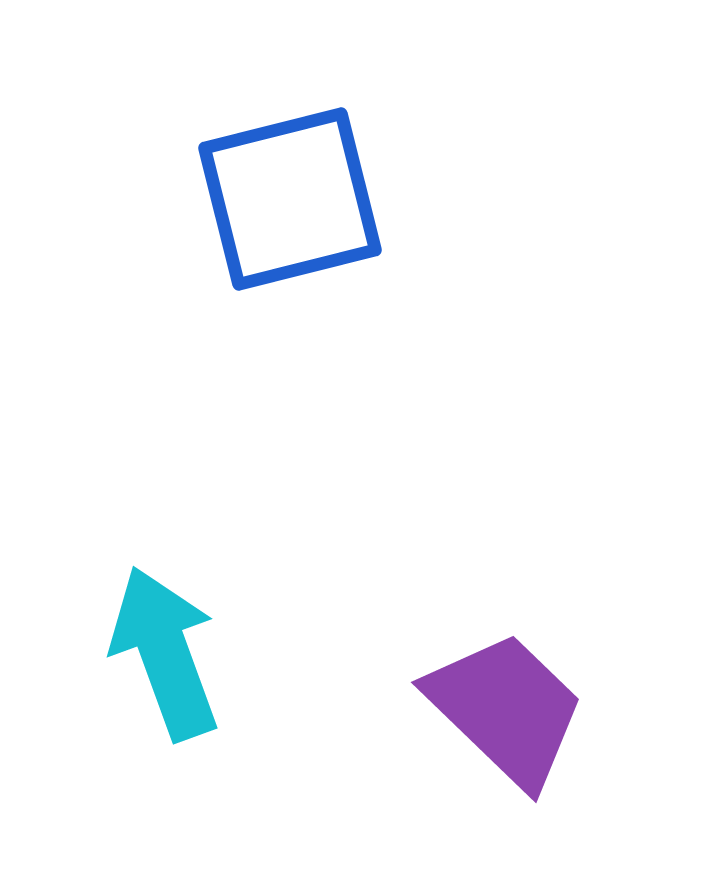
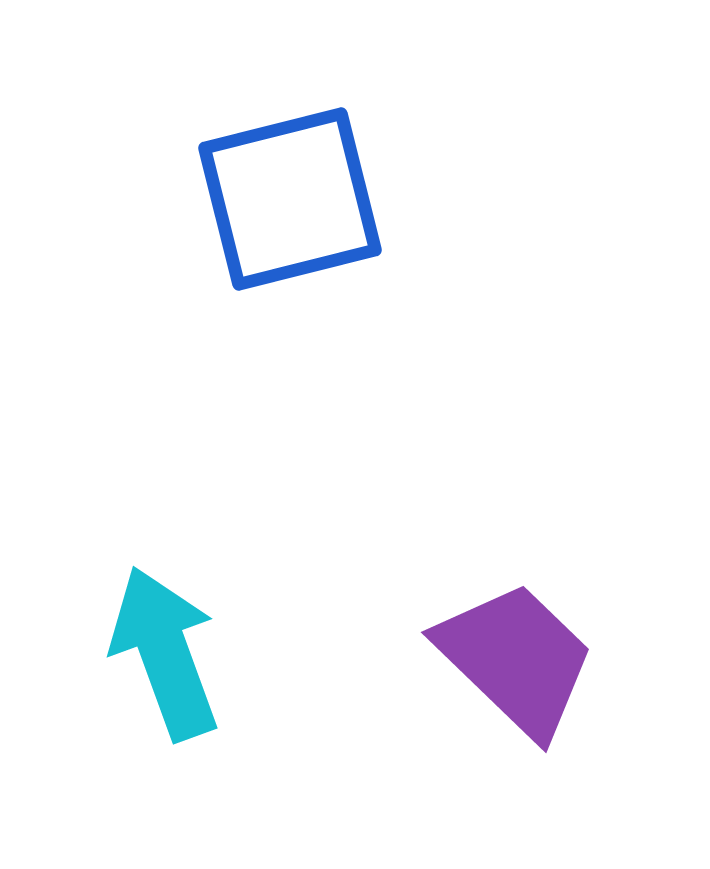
purple trapezoid: moved 10 px right, 50 px up
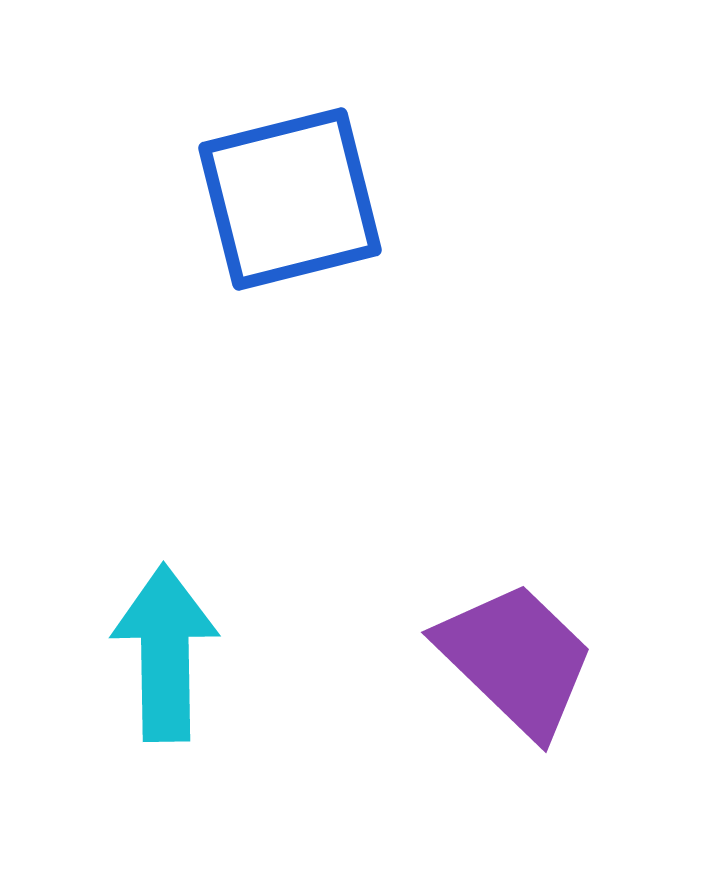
cyan arrow: rotated 19 degrees clockwise
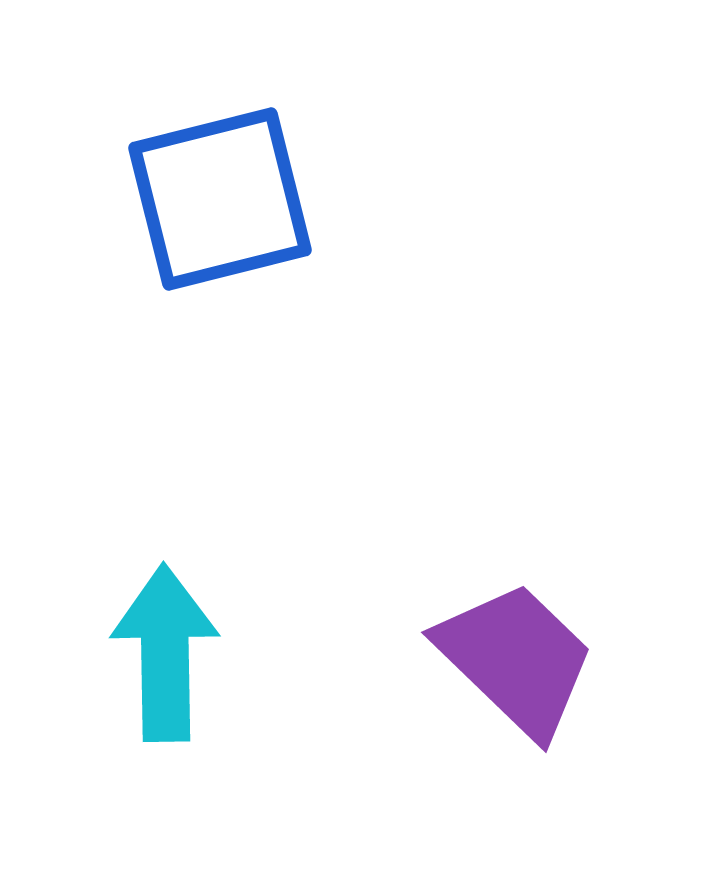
blue square: moved 70 px left
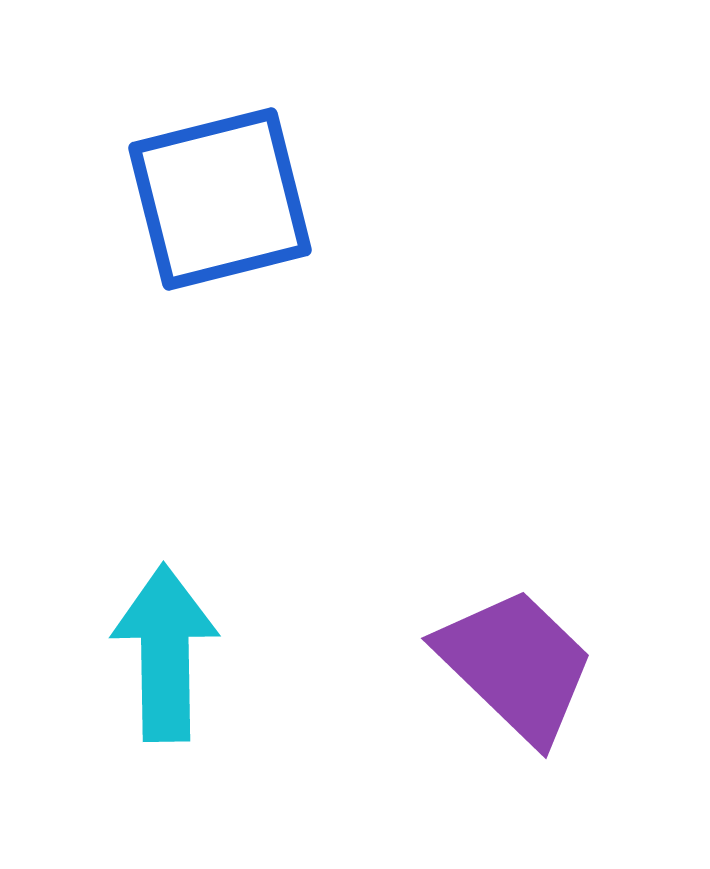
purple trapezoid: moved 6 px down
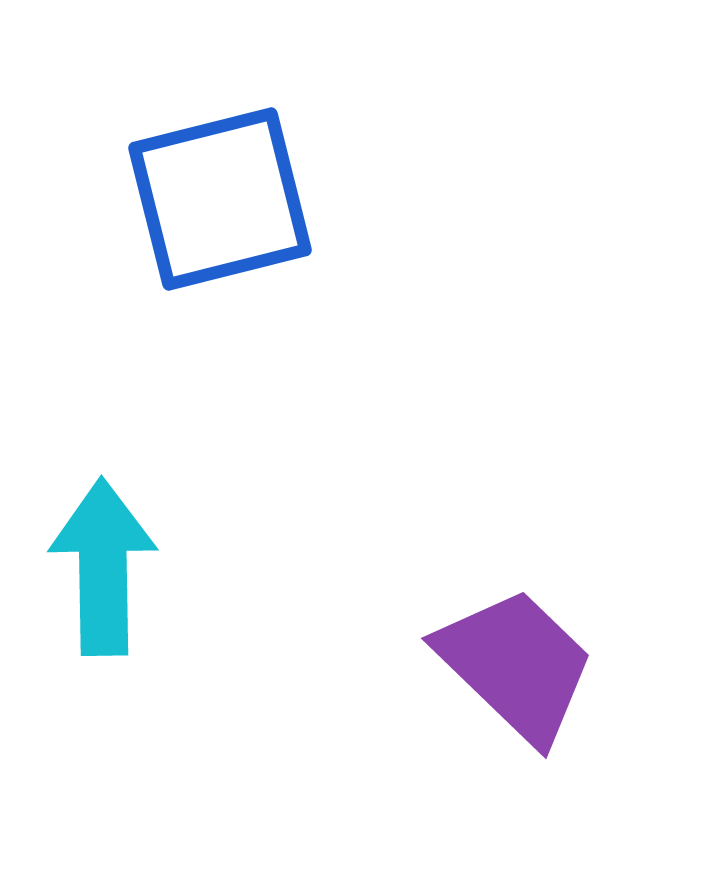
cyan arrow: moved 62 px left, 86 px up
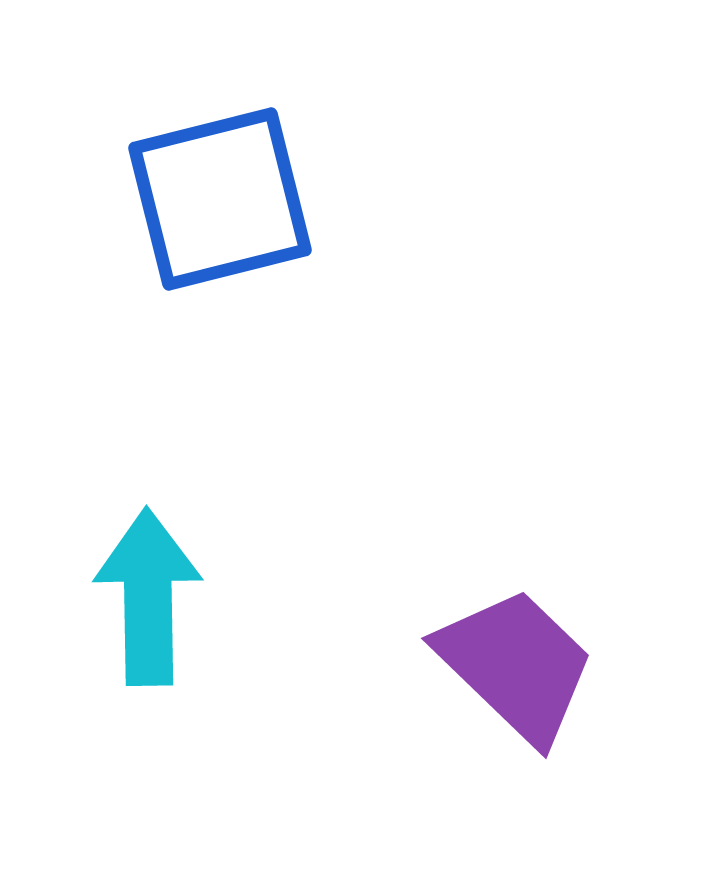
cyan arrow: moved 45 px right, 30 px down
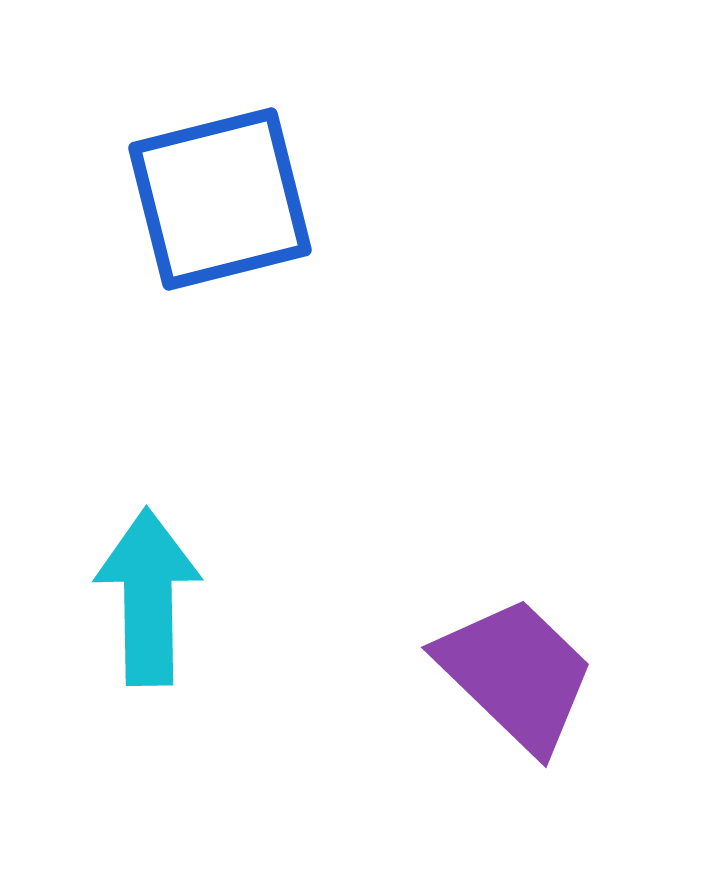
purple trapezoid: moved 9 px down
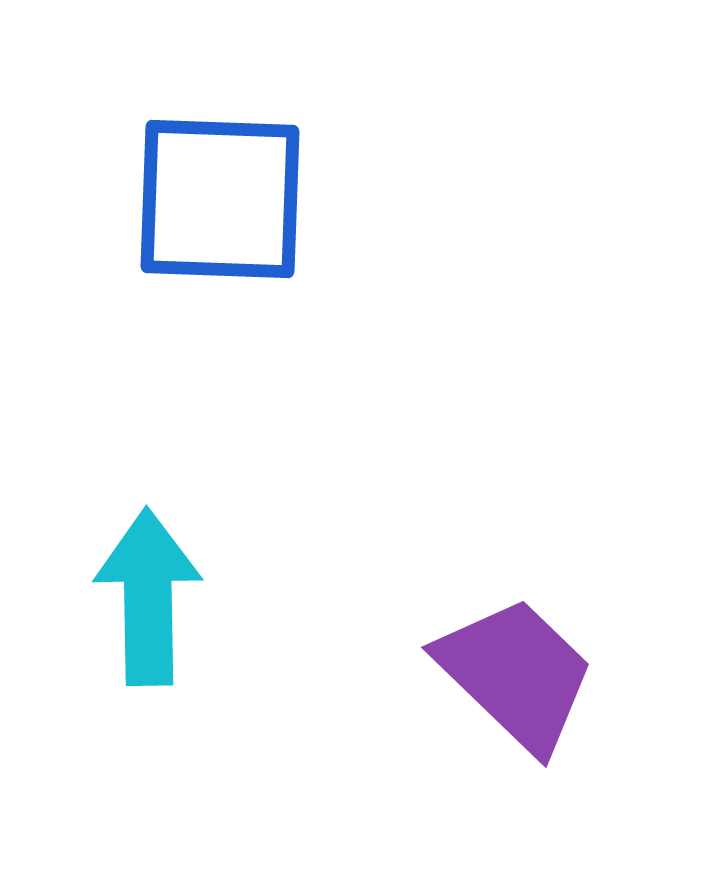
blue square: rotated 16 degrees clockwise
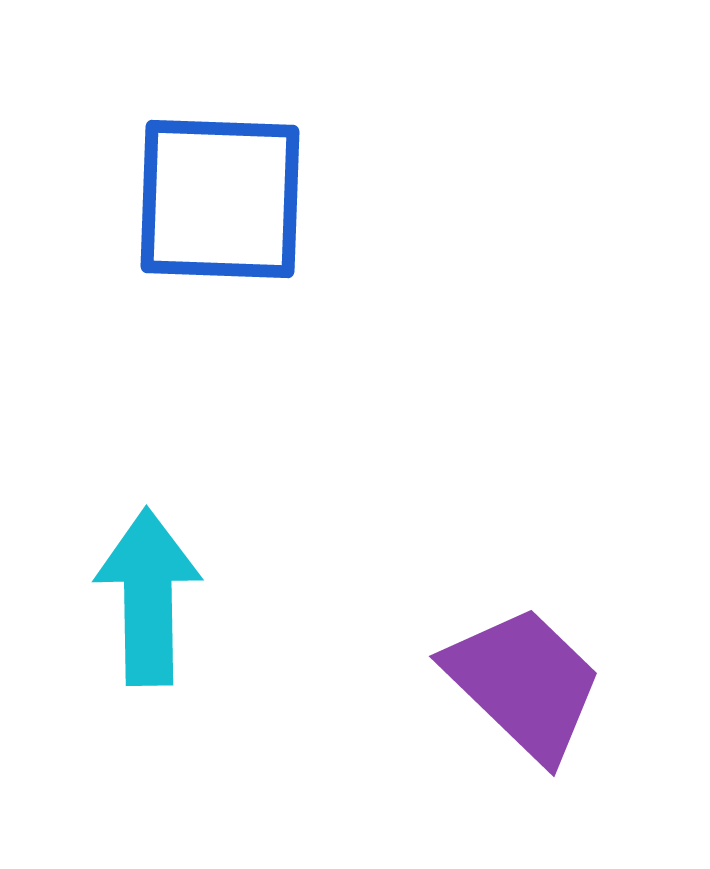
purple trapezoid: moved 8 px right, 9 px down
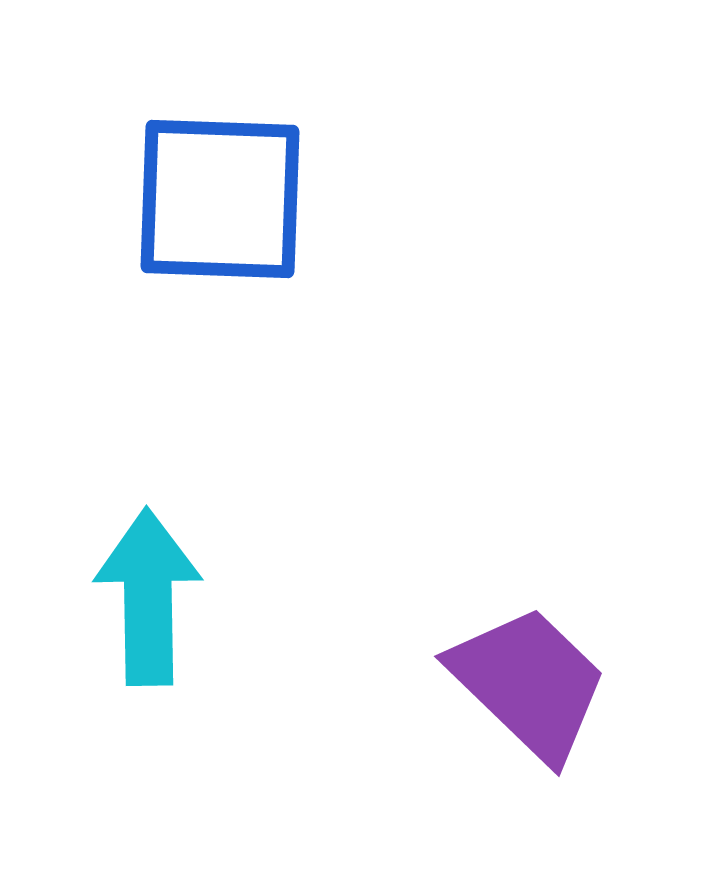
purple trapezoid: moved 5 px right
